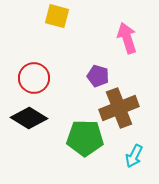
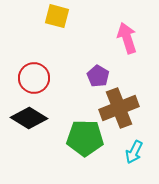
purple pentagon: rotated 15 degrees clockwise
cyan arrow: moved 4 px up
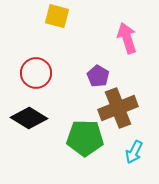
red circle: moved 2 px right, 5 px up
brown cross: moved 1 px left
